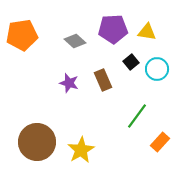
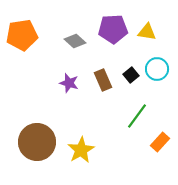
black square: moved 13 px down
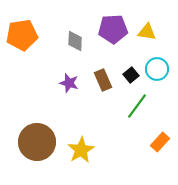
gray diamond: rotated 50 degrees clockwise
green line: moved 10 px up
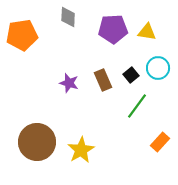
gray diamond: moved 7 px left, 24 px up
cyan circle: moved 1 px right, 1 px up
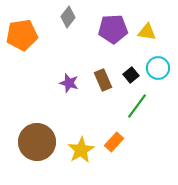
gray diamond: rotated 35 degrees clockwise
orange rectangle: moved 46 px left
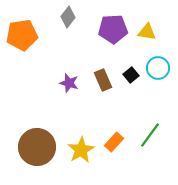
green line: moved 13 px right, 29 px down
brown circle: moved 5 px down
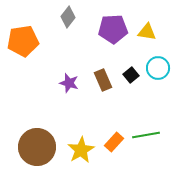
orange pentagon: moved 1 px right, 6 px down
green line: moved 4 px left; rotated 44 degrees clockwise
